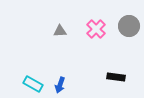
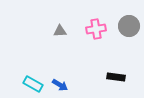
pink cross: rotated 36 degrees clockwise
blue arrow: rotated 77 degrees counterclockwise
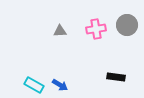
gray circle: moved 2 px left, 1 px up
cyan rectangle: moved 1 px right, 1 px down
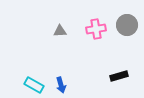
black rectangle: moved 3 px right, 1 px up; rotated 24 degrees counterclockwise
blue arrow: moved 1 px right; rotated 42 degrees clockwise
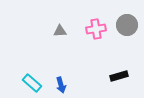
cyan rectangle: moved 2 px left, 2 px up; rotated 12 degrees clockwise
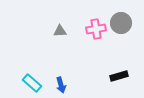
gray circle: moved 6 px left, 2 px up
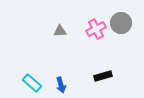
pink cross: rotated 18 degrees counterclockwise
black rectangle: moved 16 px left
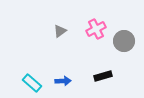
gray circle: moved 3 px right, 18 px down
gray triangle: rotated 32 degrees counterclockwise
blue arrow: moved 2 px right, 4 px up; rotated 77 degrees counterclockwise
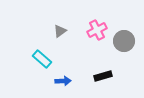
pink cross: moved 1 px right, 1 px down
cyan rectangle: moved 10 px right, 24 px up
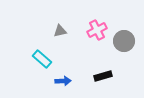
gray triangle: rotated 24 degrees clockwise
